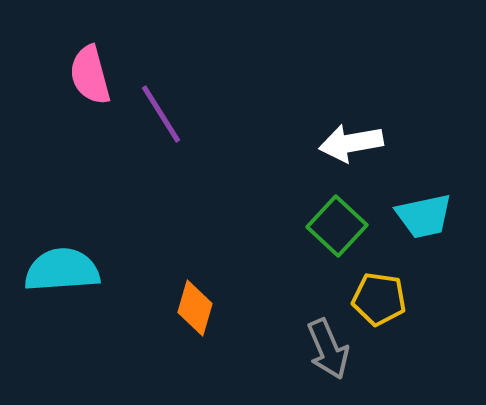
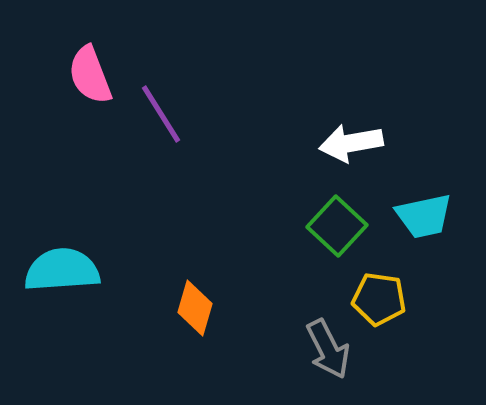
pink semicircle: rotated 6 degrees counterclockwise
gray arrow: rotated 4 degrees counterclockwise
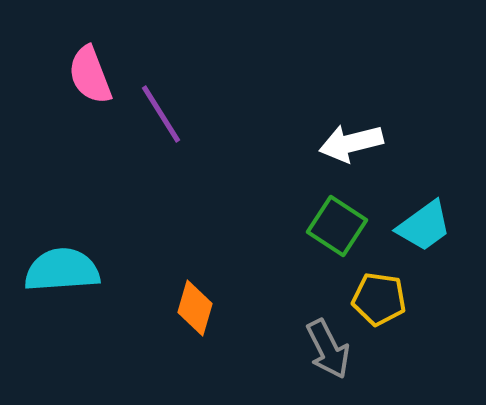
white arrow: rotated 4 degrees counterclockwise
cyan trapezoid: moved 10 px down; rotated 24 degrees counterclockwise
green square: rotated 10 degrees counterclockwise
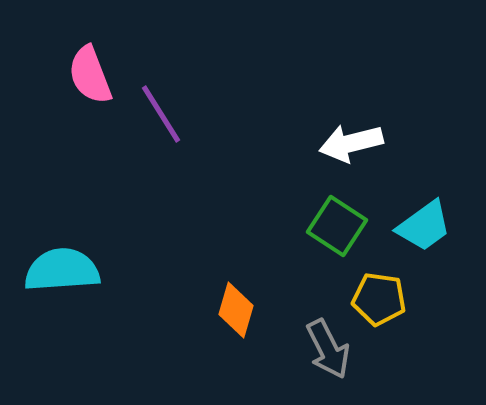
orange diamond: moved 41 px right, 2 px down
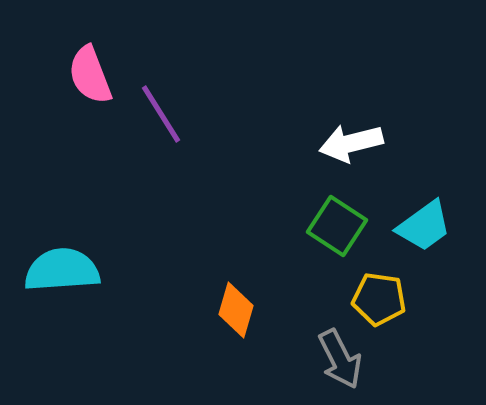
gray arrow: moved 12 px right, 10 px down
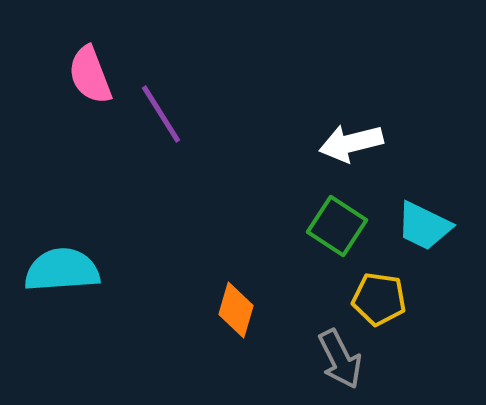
cyan trapezoid: rotated 62 degrees clockwise
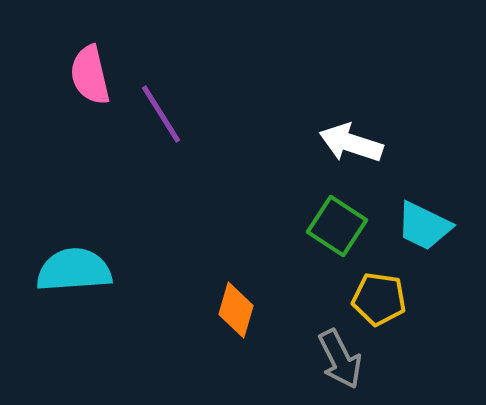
pink semicircle: rotated 8 degrees clockwise
white arrow: rotated 32 degrees clockwise
cyan semicircle: moved 12 px right
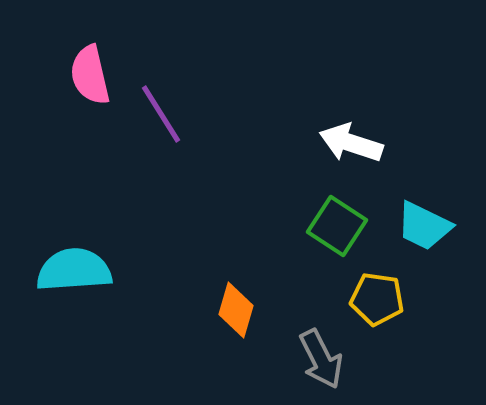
yellow pentagon: moved 2 px left
gray arrow: moved 19 px left
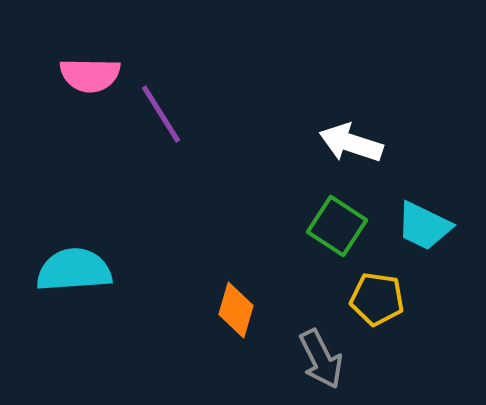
pink semicircle: rotated 76 degrees counterclockwise
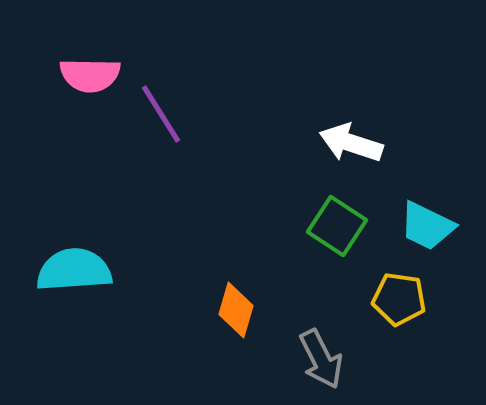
cyan trapezoid: moved 3 px right
yellow pentagon: moved 22 px right
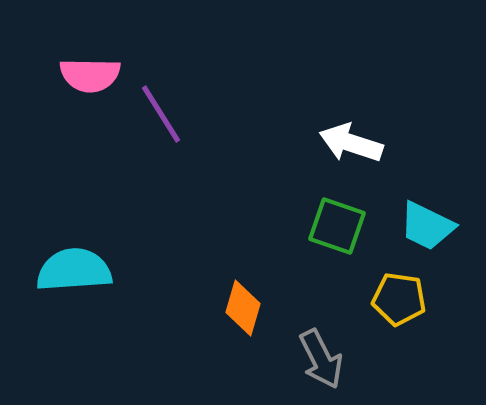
green square: rotated 14 degrees counterclockwise
orange diamond: moved 7 px right, 2 px up
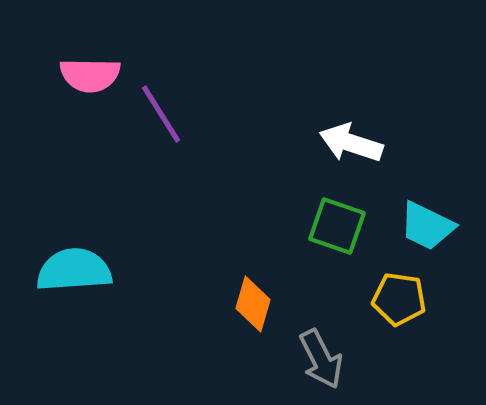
orange diamond: moved 10 px right, 4 px up
